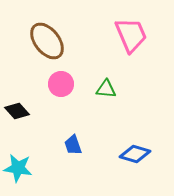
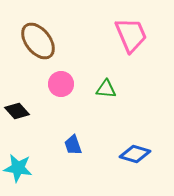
brown ellipse: moved 9 px left
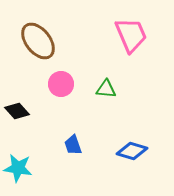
blue diamond: moved 3 px left, 3 px up
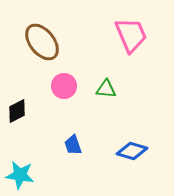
brown ellipse: moved 4 px right, 1 px down
pink circle: moved 3 px right, 2 px down
black diamond: rotated 75 degrees counterclockwise
cyan star: moved 2 px right, 7 px down
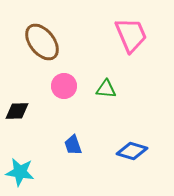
black diamond: rotated 25 degrees clockwise
cyan star: moved 3 px up
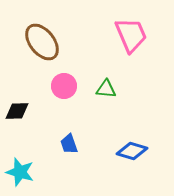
blue trapezoid: moved 4 px left, 1 px up
cyan star: rotated 8 degrees clockwise
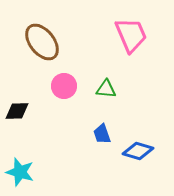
blue trapezoid: moved 33 px right, 10 px up
blue diamond: moved 6 px right
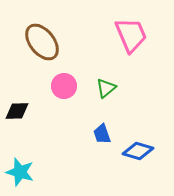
green triangle: moved 1 px up; rotated 45 degrees counterclockwise
